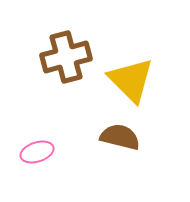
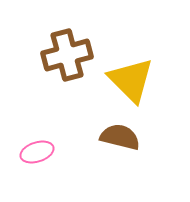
brown cross: moved 1 px right, 2 px up
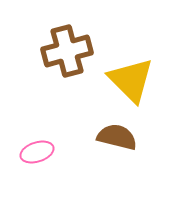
brown cross: moved 4 px up
brown semicircle: moved 3 px left
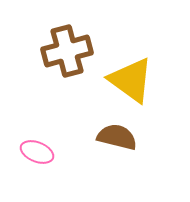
yellow triangle: rotated 9 degrees counterclockwise
pink ellipse: rotated 40 degrees clockwise
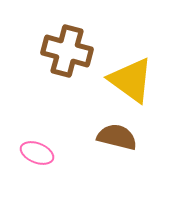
brown cross: rotated 30 degrees clockwise
pink ellipse: moved 1 px down
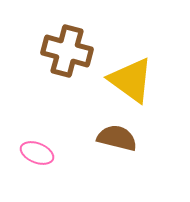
brown semicircle: moved 1 px down
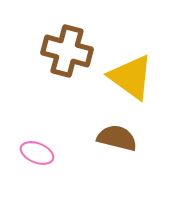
yellow triangle: moved 3 px up
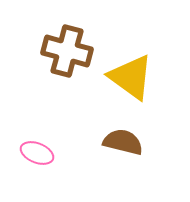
brown semicircle: moved 6 px right, 4 px down
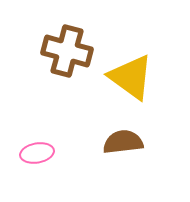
brown semicircle: rotated 21 degrees counterclockwise
pink ellipse: rotated 32 degrees counterclockwise
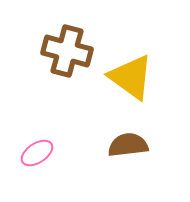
brown semicircle: moved 5 px right, 3 px down
pink ellipse: rotated 24 degrees counterclockwise
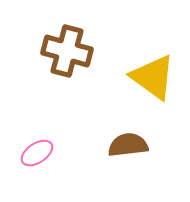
yellow triangle: moved 22 px right
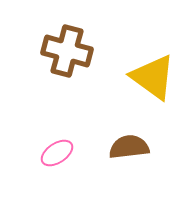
brown semicircle: moved 1 px right, 2 px down
pink ellipse: moved 20 px right
